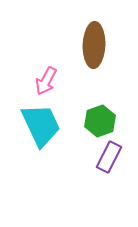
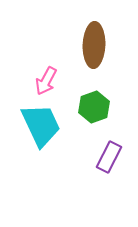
green hexagon: moved 6 px left, 14 px up
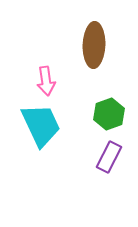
pink arrow: rotated 36 degrees counterclockwise
green hexagon: moved 15 px right, 7 px down
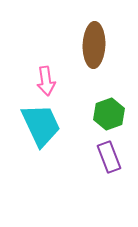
purple rectangle: rotated 48 degrees counterclockwise
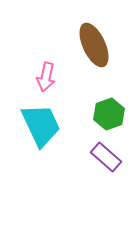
brown ellipse: rotated 27 degrees counterclockwise
pink arrow: moved 4 px up; rotated 20 degrees clockwise
purple rectangle: moved 3 px left; rotated 28 degrees counterclockwise
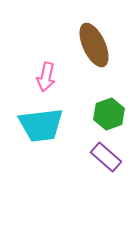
cyan trapezoid: rotated 108 degrees clockwise
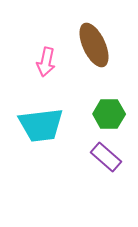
pink arrow: moved 15 px up
green hexagon: rotated 20 degrees clockwise
